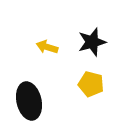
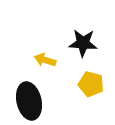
black star: moved 9 px left, 1 px down; rotated 20 degrees clockwise
yellow arrow: moved 2 px left, 13 px down
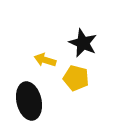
black star: rotated 20 degrees clockwise
yellow pentagon: moved 15 px left, 6 px up
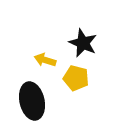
black ellipse: moved 3 px right
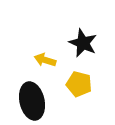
yellow pentagon: moved 3 px right, 6 px down
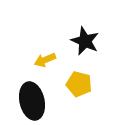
black star: moved 2 px right, 2 px up
yellow arrow: rotated 40 degrees counterclockwise
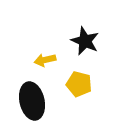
yellow arrow: rotated 10 degrees clockwise
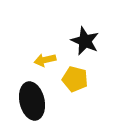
yellow pentagon: moved 4 px left, 5 px up
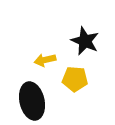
yellow pentagon: rotated 10 degrees counterclockwise
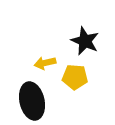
yellow arrow: moved 3 px down
yellow pentagon: moved 2 px up
